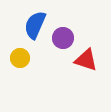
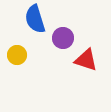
blue semicircle: moved 6 px up; rotated 40 degrees counterclockwise
yellow circle: moved 3 px left, 3 px up
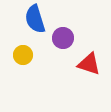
yellow circle: moved 6 px right
red triangle: moved 3 px right, 4 px down
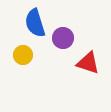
blue semicircle: moved 4 px down
red triangle: moved 1 px left, 1 px up
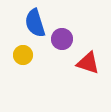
purple circle: moved 1 px left, 1 px down
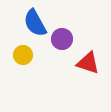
blue semicircle: rotated 12 degrees counterclockwise
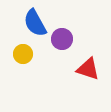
yellow circle: moved 1 px up
red triangle: moved 6 px down
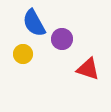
blue semicircle: moved 1 px left
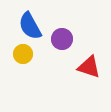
blue semicircle: moved 4 px left, 3 px down
red triangle: moved 1 px right, 2 px up
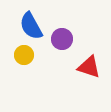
blue semicircle: moved 1 px right
yellow circle: moved 1 px right, 1 px down
